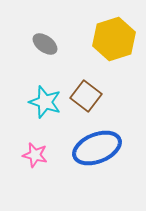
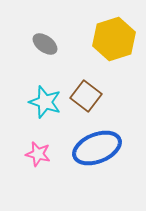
pink star: moved 3 px right, 1 px up
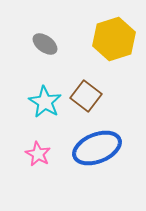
cyan star: rotated 12 degrees clockwise
pink star: rotated 15 degrees clockwise
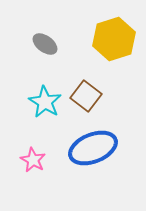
blue ellipse: moved 4 px left
pink star: moved 5 px left, 6 px down
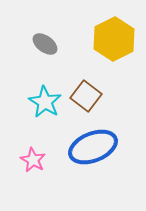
yellow hexagon: rotated 9 degrees counterclockwise
blue ellipse: moved 1 px up
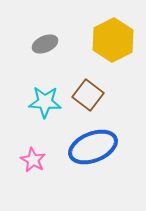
yellow hexagon: moved 1 px left, 1 px down
gray ellipse: rotated 60 degrees counterclockwise
brown square: moved 2 px right, 1 px up
cyan star: rotated 28 degrees counterclockwise
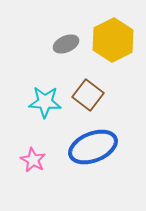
gray ellipse: moved 21 px right
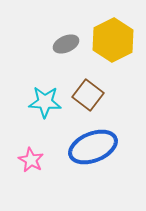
pink star: moved 2 px left
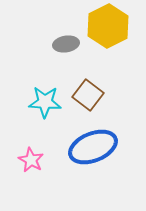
yellow hexagon: moved 5 px left, 14 px up
gray ellipse: rotated 15 degrees clockwise
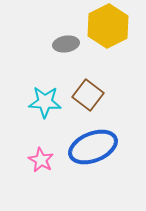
pink star: moved 10 px right
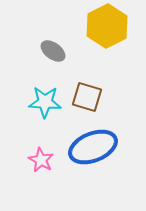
yellow hexagon: moved 1 px left
gray ellipse: moved 13 px left, 7 px down; rotated 45 degrees clockwise
brown square: moved 1 px left, 2 px down; rotated 20 degrees counterclockwise
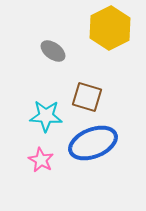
yellow hexagon: moved 3 px right, 2 px down
cyan star: moved 1 px right, 14 px down
blue ellipse: moved 4 px up
